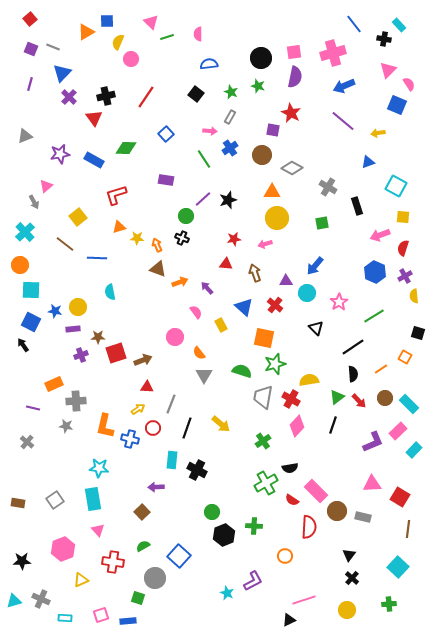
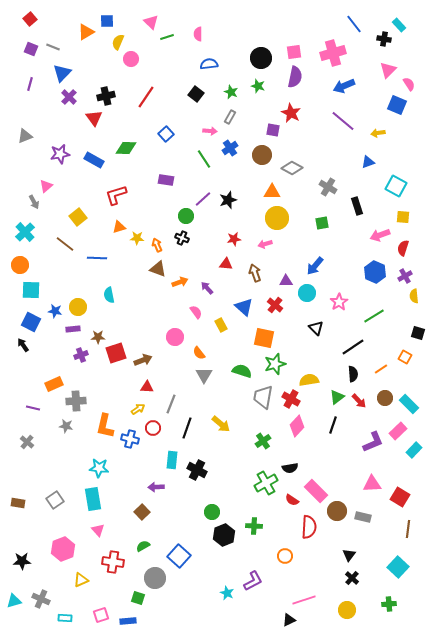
cyan semicircle at (110, 292): moved 1 px left, 3 px down
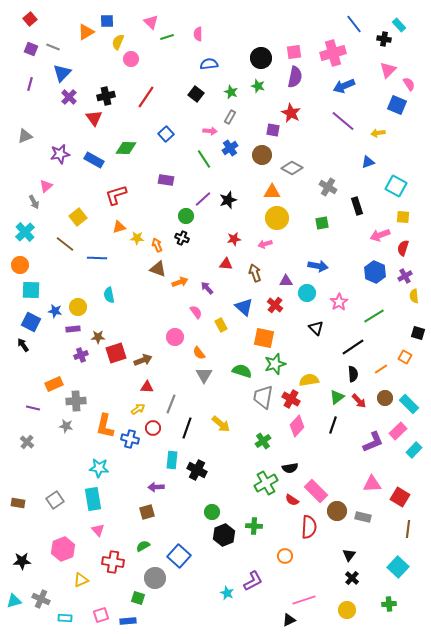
blue arrow at (315, 266): moved 3 px right; rotated 120 degrees counterclockwise
brown square at (142, 512): moved 5 px right; rotated 28 degrees clockwise
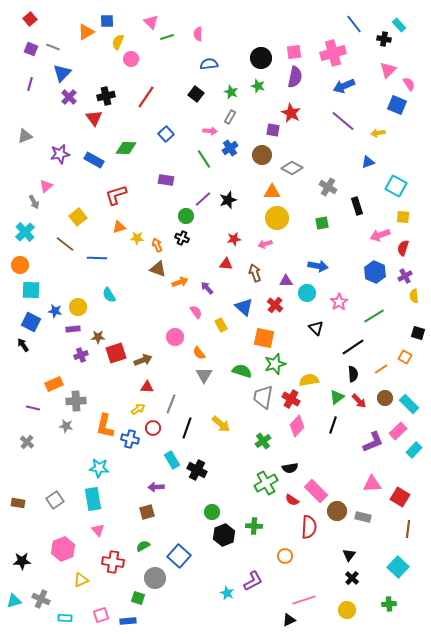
cyan semicircle at (109, 295): rotated 21 degrees counterclockwise
cyan rectangle at (172, 460): rotated 36 degrees counterclockwise
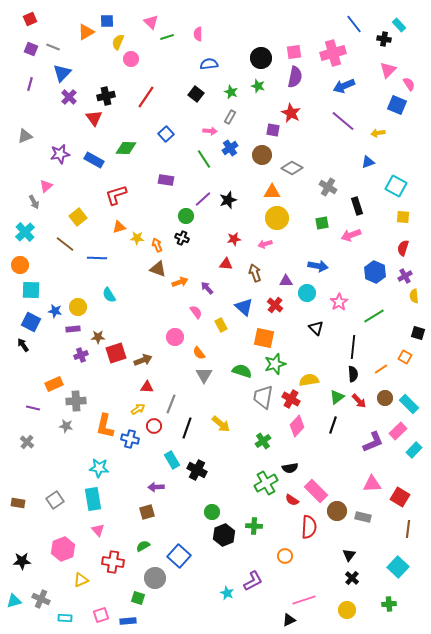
red square at (30, 19): rotated 16 degrees clockwise
pink arrow at (380, 235): moved 29 px left
black line at (353, 347): rotated 50 degrees counterclockwise
red circle at (153, 428): moved 1 px right, 2 px up
